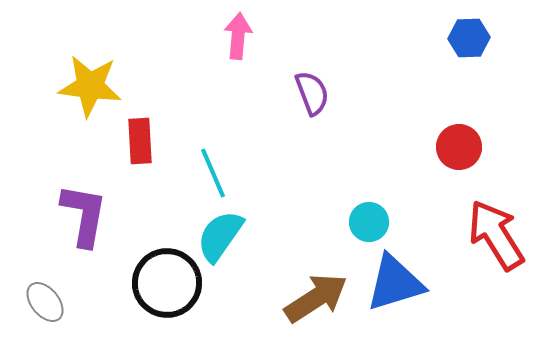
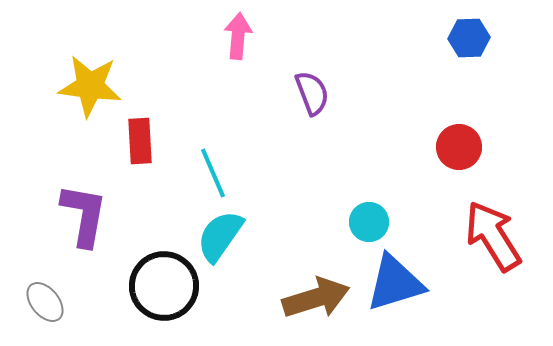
red arrow: moved 3 px left, 1 px down
black circle: moved 3 px left, 3 px down
brown arrow: rotated 16 degrees clockwise
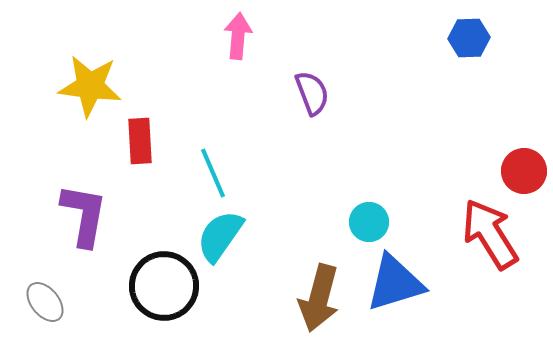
red circle: moved 65 px right, 24 px down
red arrow: moved 3 px left, 2 px up
brown arrow: moved 3 px right; rotated 122 degrees clockwise
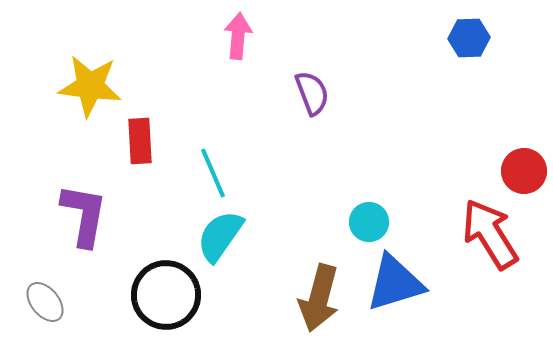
black circle: moved 2 px right, 9 px down
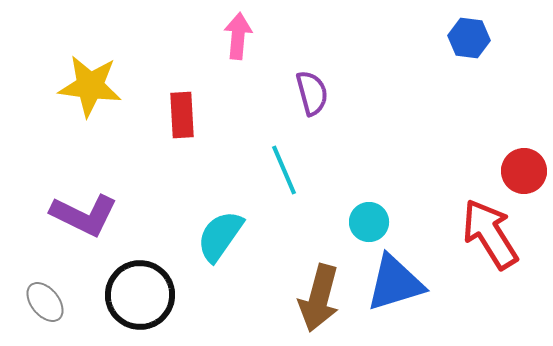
blue hexagon: rotated 9 degrees clockwise
purple semicircle: rotated 6 degrees clockwise
red rectangle: moved 42 px right, 26 px up
cyan line: moved 71 px right, 3 px up
purple L-shape: rotated 106 degrees clockwise
black circle: moved 26 px left
